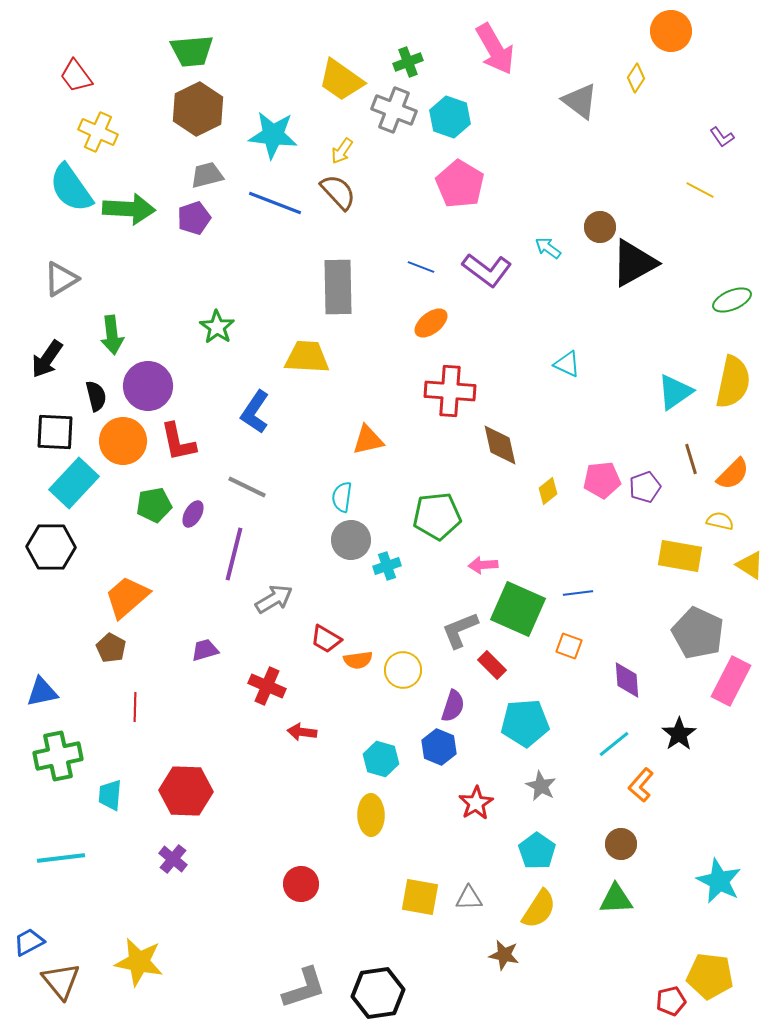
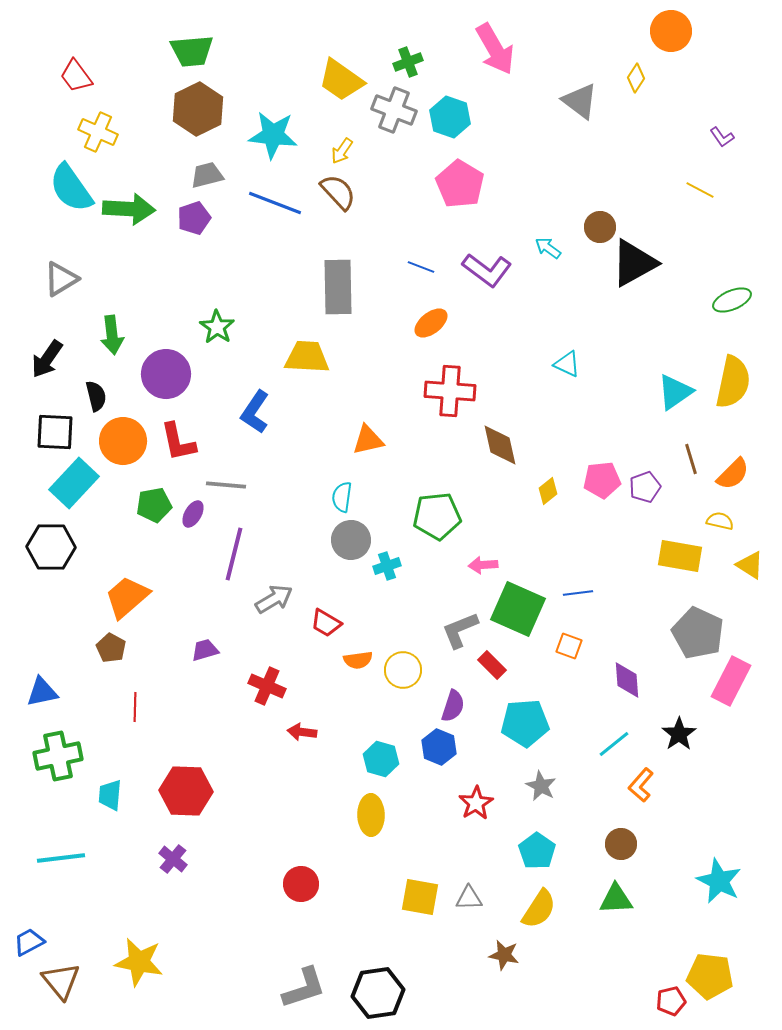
purple circle at (148, 386): moved 18 px right, 12 px up
gray line at (247, 487): moved 21 px left, 2 px up; rotated 21 degrees counterclockwise
red trapezoid at (326, 639): moved 16 px up
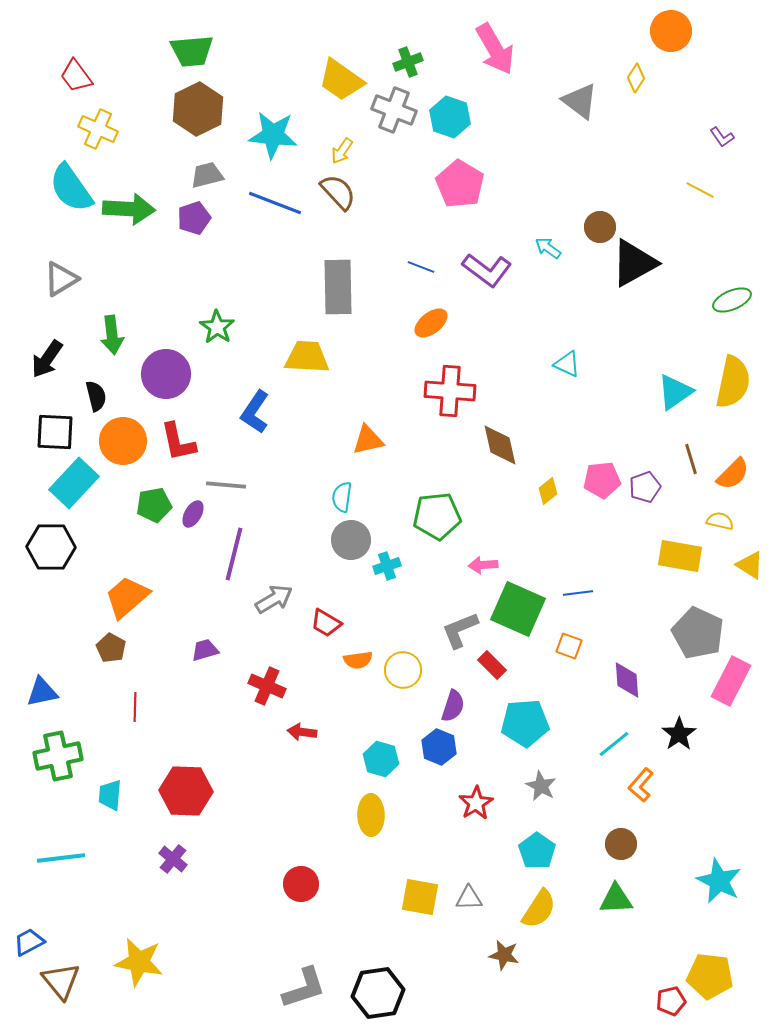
yellow cross at (98, 132): moved 3 px up
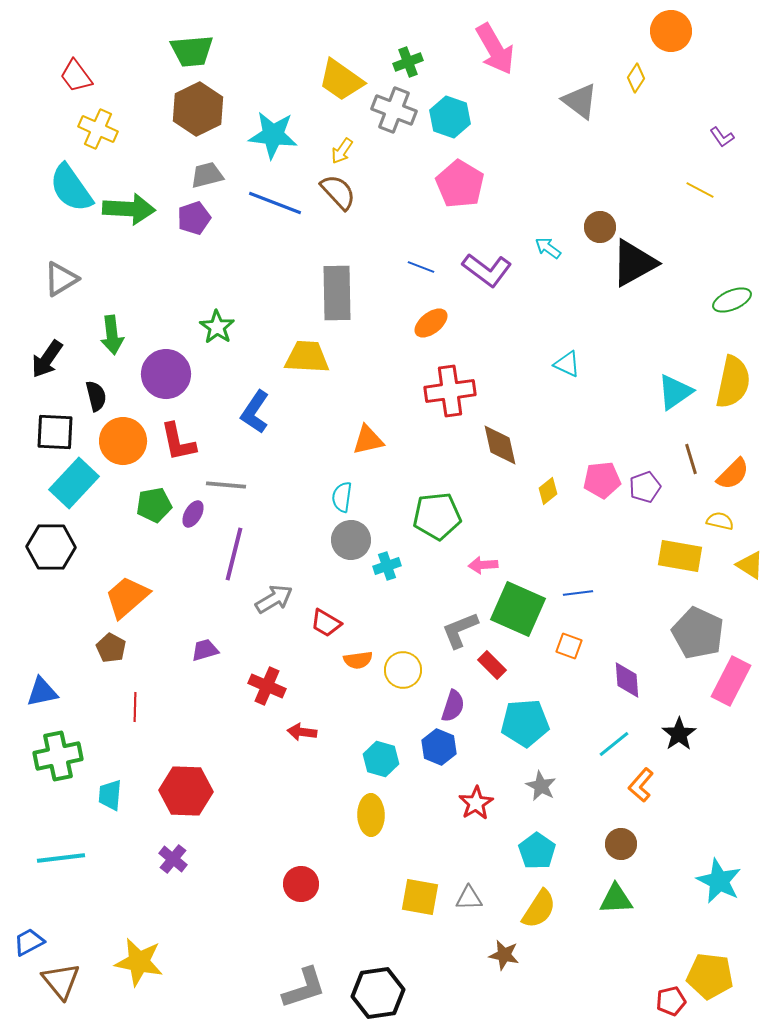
gray rectangle at (338, 287): moved 1 px left, 6 px down
red cross at (450, 391): rotated 12 degrees counterclockwise
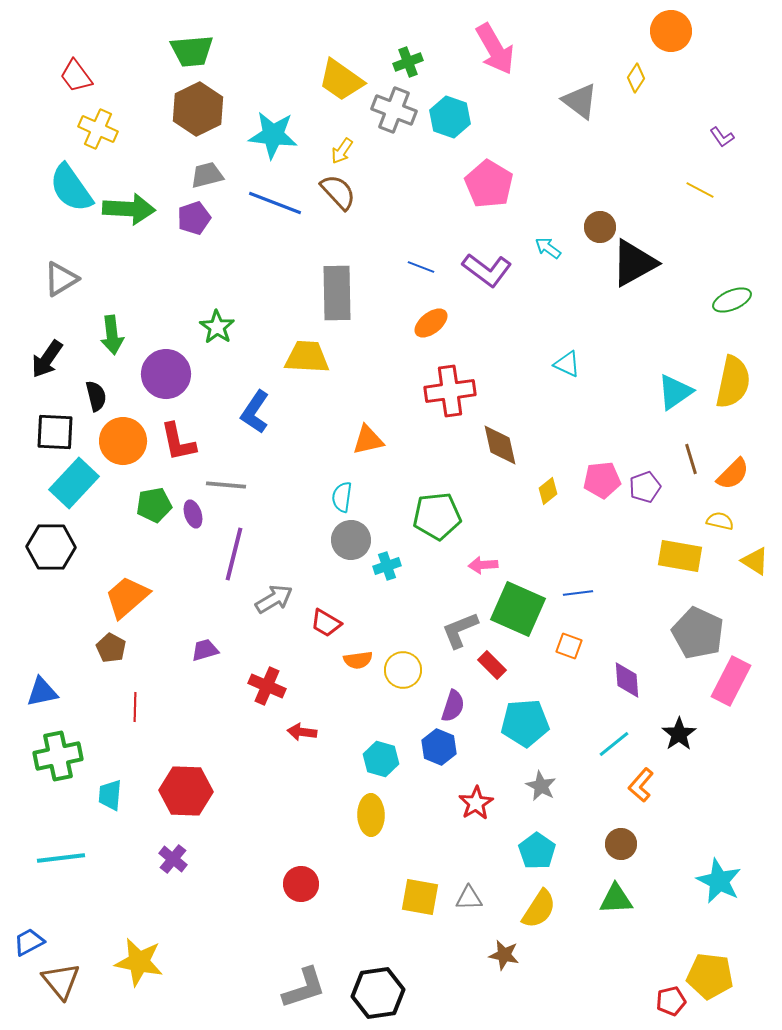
pink pentagon at (460, 184): moved 29 px right
purple ellipse at (193, 514): rotated 48 degrees counterclockwise
yellow triangle at (750, 565): moved 5 px right, 4 px up
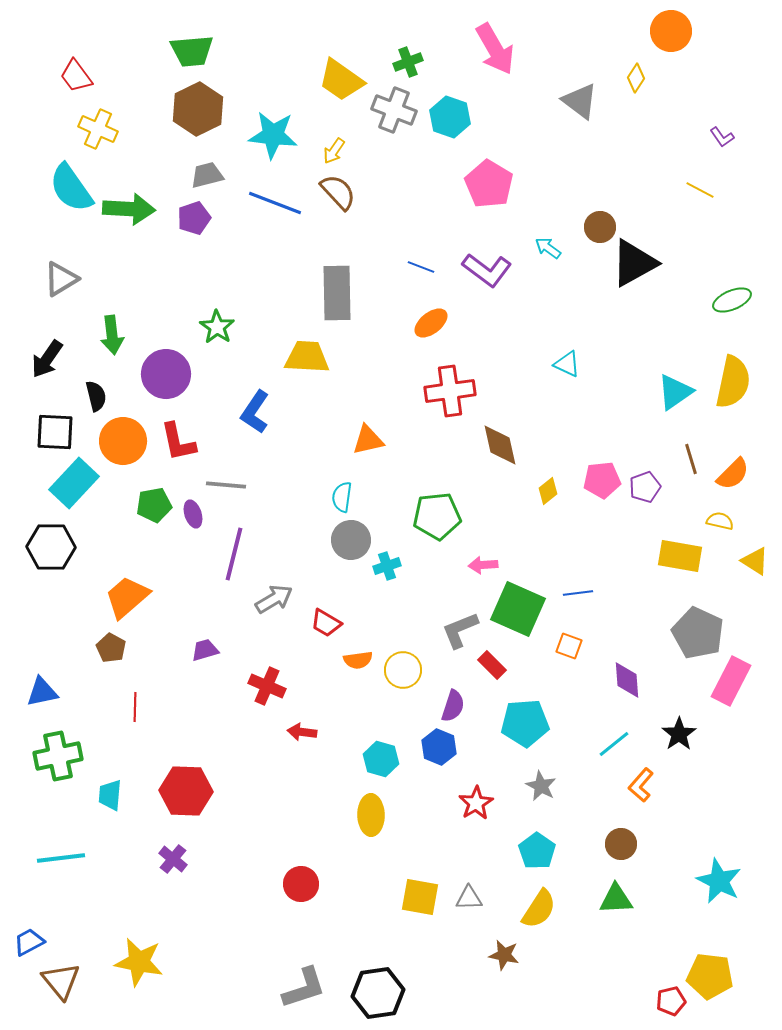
yellow arrow at (342, 151): moved 8 px left
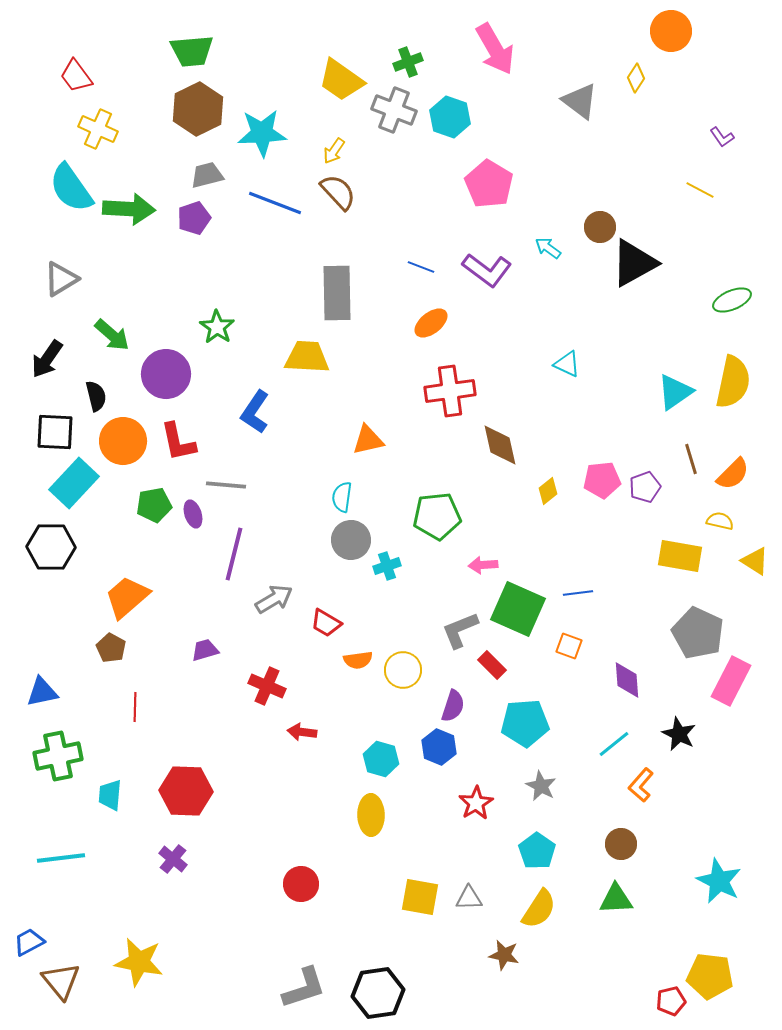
cyan star at (273, 135): moved 11 px left, 2 px up; rotated 9 degrees counterclockwise
green arrow at (112, 335): rotated 42 degrees counterclockwise
black star at (679, 734): rotated 12 degrees counterclockwise
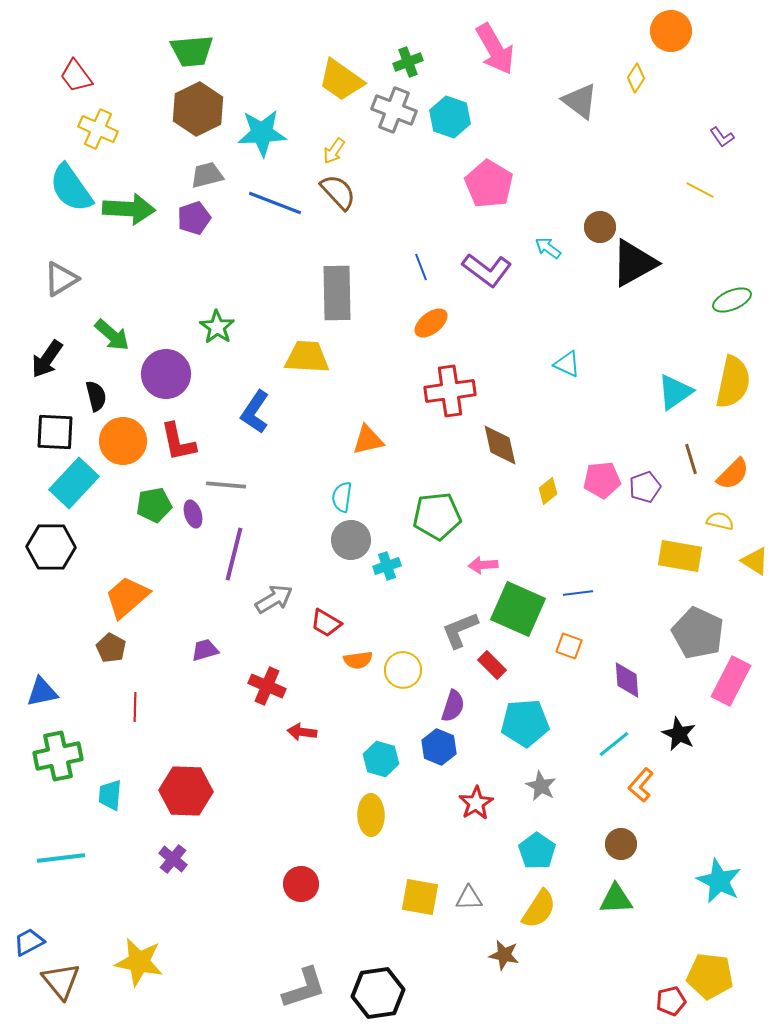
blue line at (421, 267): rotated 48 degrees clockwise
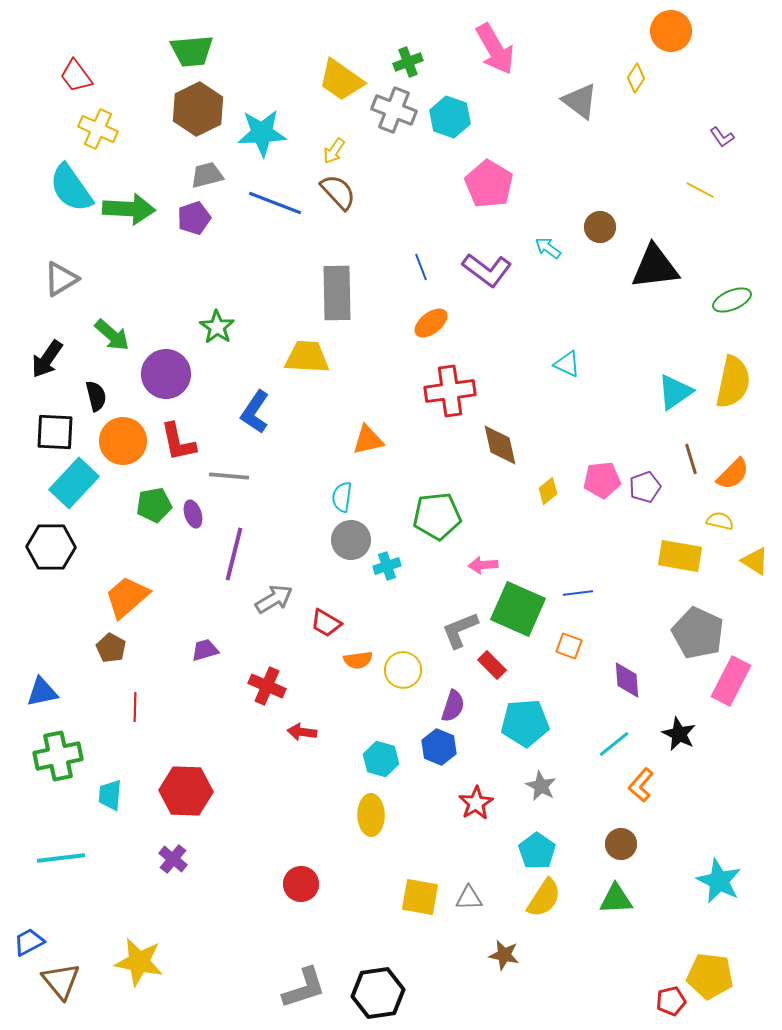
black triangle at (634, 263): moved 21 px right, 4 px down; rotated 22 degrees clockwise
gray line at (226, 485): moved 3 px right, 9 px up
yellow semicircle at (539, 909): moved 5 px right, 11 px up
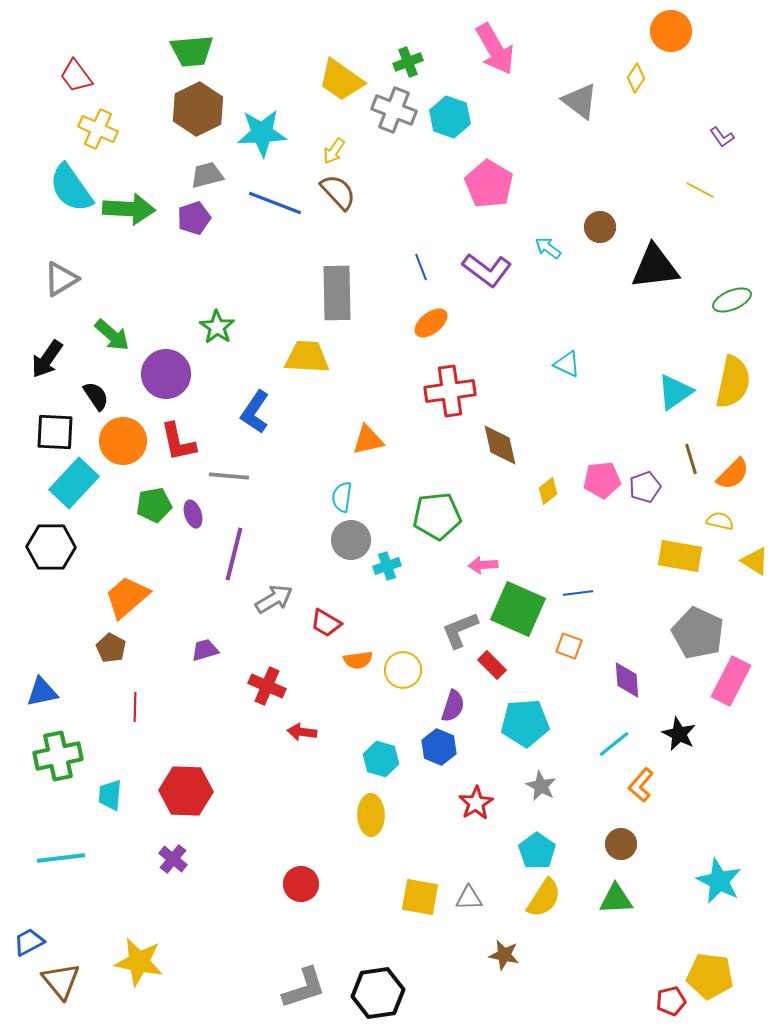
black semicircle at (96, 396): rotated 20 degrees counterclockwise
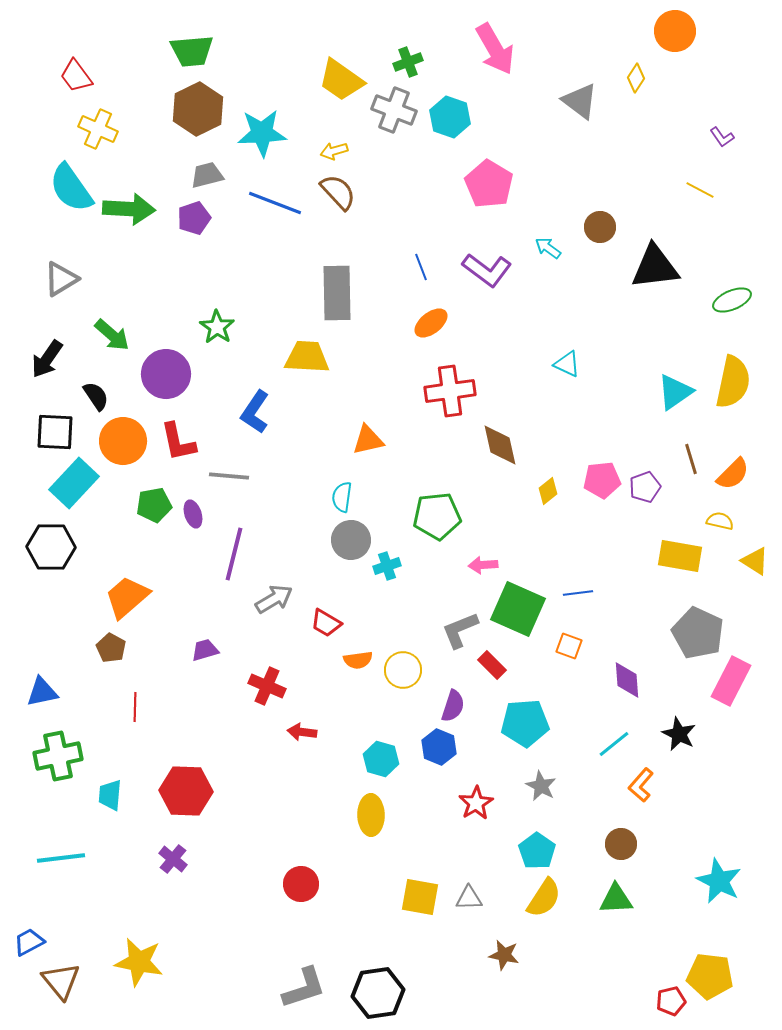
orange circle at (671, 31): moved 4 px right
yellow arrow at (334, 151): rotated 40 degrees clockwise
